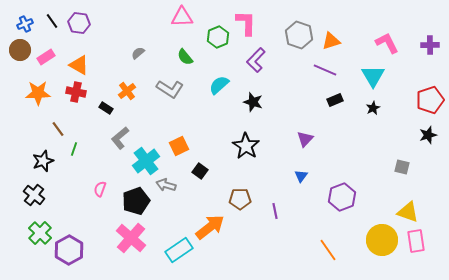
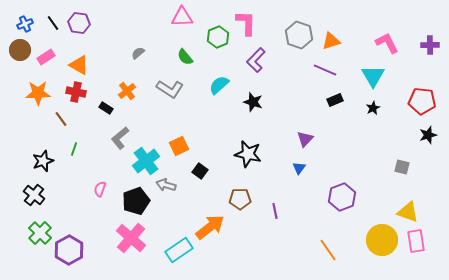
black line at (52, 21): moved 1 px right, 2 px down
red pentagon at (430, 100): moved 8 px left, 1 px down; rotated 24 degrees clockwise
brown line at (58, 129): moved 3 px right, 10 px up
black star at (246, 146): moved 2 px right, 8 px down; rotated 20 degrees counterclockwise
blue triangle at (301, 176): moved 2 px left, 8 px up
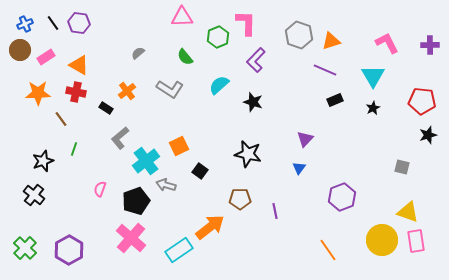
green cross at (40, 233): moved 15 px left, 15 px down
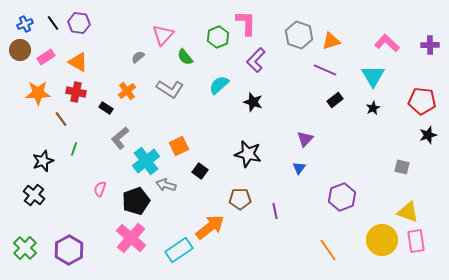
pink triangle at (182, 17): moved 19 px left, 18 px down; rotated 45 degrees counterclockwise
pink L-shape at (387, 43): rotated 20 degrees counterclockwise
gray semicircle at (138, 53): moved 4 px down
orange triangle at (79, 65): moved 1 px left, 3 px up
black rectangle at (335, 100): rotated 14 degrees counterclockwise
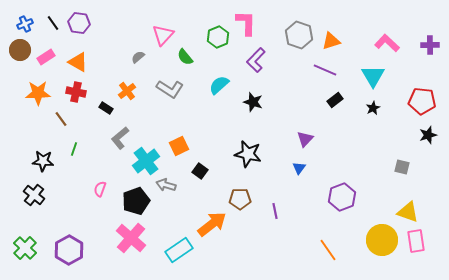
black star at (43, 161): rotated 25 degrees clockwise
orange arrow at (210, 227): moved 2 px right, 3 px up
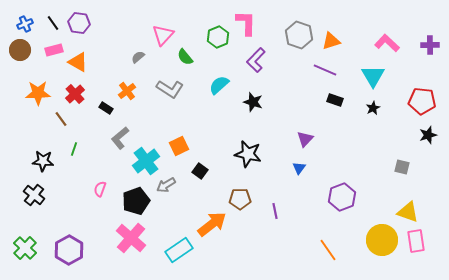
pink rectangle at (46, 57): moved 8 px right, 7 px up; rotated 18 degrees clockwise
red cross at (76, 92): moved 1 px left, 2 px down; rotated 36 degrees clockwise
black rectangle at (335, 100): rotated 56 degrees clockwise
gray arrow at (166, 185): rotated 48 degrees counterclockwise
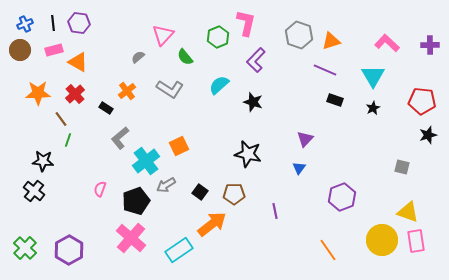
black line at (53, 23): rotated 28 degrees clockwise
pink L-shape at (246, 23): rotated 12 degrees clockwise
green line at (74, 149): moved 6 px left, 9 px up
black square at (200, 171): moved 21 px down
black cross at (34, 195): moved 4 px up
brown pentagon at (240, 199): moved 6 px left, 5 px up
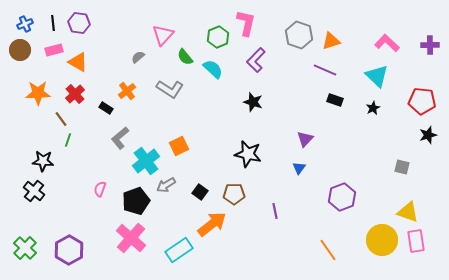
cyan triangle at (373, 76): moved 4 px right; rotated 15 degrees counterclockwise
cyan semicircle at (219, 85): moved 6 px left, 16 px up; rotated 85 degrees clockwise
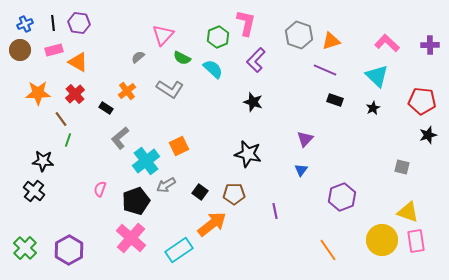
green semicircle at (185, 57): moved 3 px left, 1 px down; rotated 24 degrees counterclockwise
blue triangle at (299, 168): moved 2 px right, 2 px down
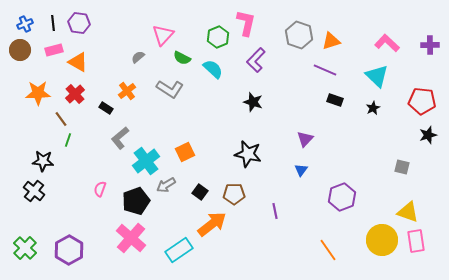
orange square at (179, 146): moved 6 px right, 6 px down
